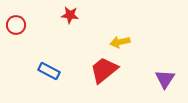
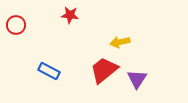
purple triangle: moved 28 px left
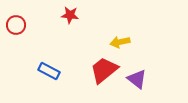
purple triangle: rotated 25 degrees counterclockwise
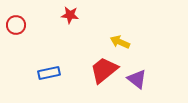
yellow arrow: rotated 36 degrees clockwise
blue rectangle: moved 2 px down; rotated 40 degrees counterclockwise
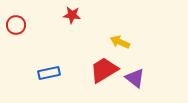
red star: moved 2 px right
red trapezoid: rotated 8 degrees clockwise
purple triangle: moved 2 px left, 1 px up
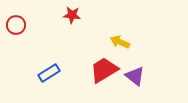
blue rectangle: rotated 20 degrees counterclockwise
purple triangle: moved 2 px up
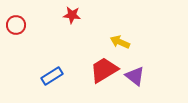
blue rectangle: moved 3 px right, 3 px down
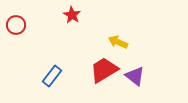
red star: rotated 24 degrees clockwise
yellow arrow: moved 2 px left
blue rectangle: rotated 20 degrees counterclockwise
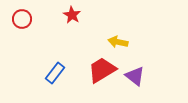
red circle: moved 6 px right, 6 px up
yellow arrow: rotated 12 degrees counterclockwise
red trapezoid: moved 2 px left
blue rectangle: moved 3 px right, 3 px up
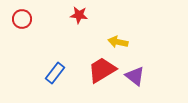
red star: moved 7 px right; rotated 24 degrees counterclockwise
